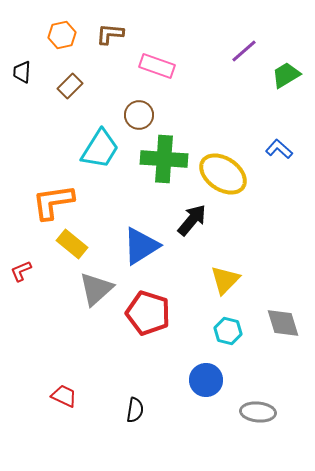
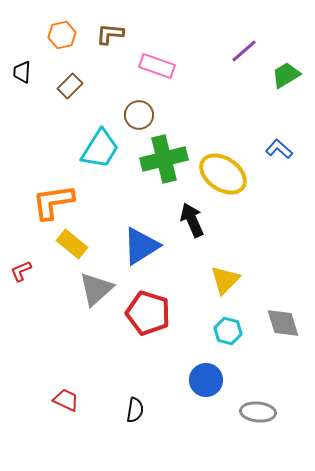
green cross: rotated 18 degrees counterclockwise
black arrow: rotated 64 degrees counterclockwise
red trapezoid: moved 2 px right, 4 px down
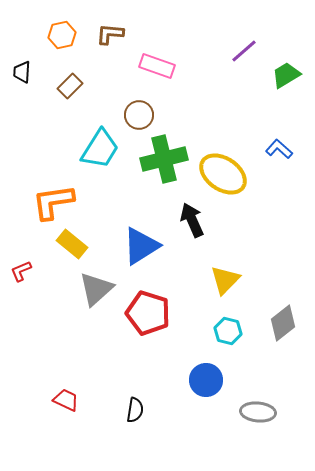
gray diamond: rotated 69 degrees clockwise
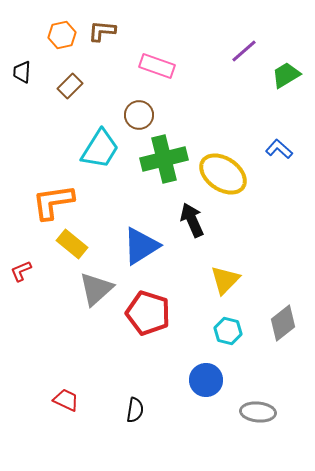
brown L-shape: moved 8 px left, 3 px up
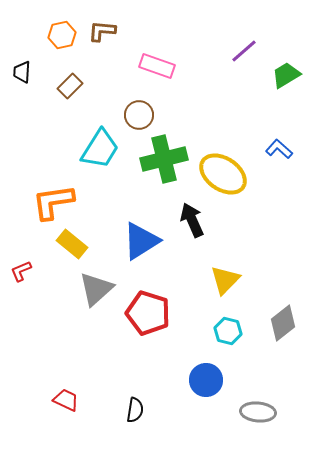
blue triangle: moved 5 px up
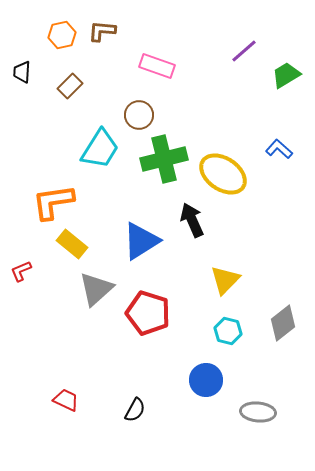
black semicircle: rotated 20 degrees clockwise
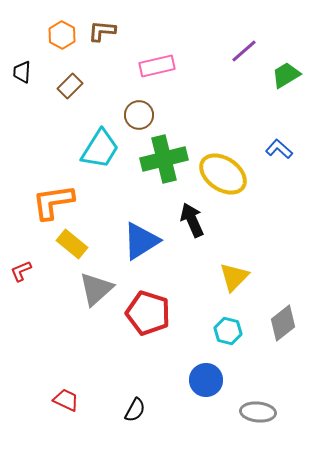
orange hexagon: rotated 20 degrees counterclockwise
pink rectangle: rotated 32 degrees counterclockwise
yellow triangle: moved 9 px right, 3 px up
